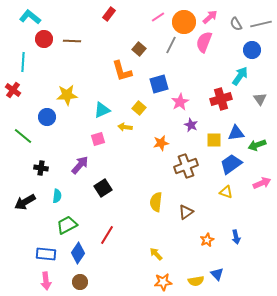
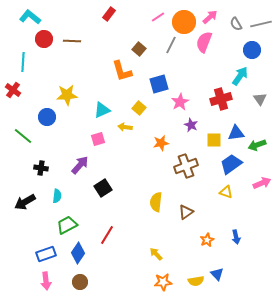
blue rectangle at (46, 254): rotated 24 degrees counterclockwise
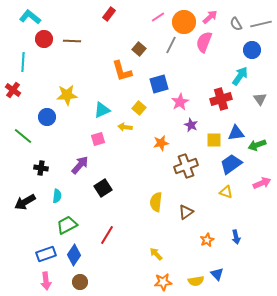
blue diamond at (78, 253): moved 4 px left, 2 px down
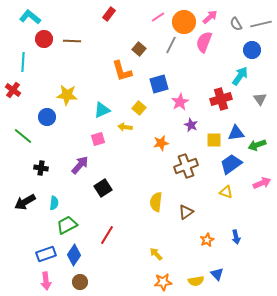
yellow star at (67, 95): rotated 10 degrees clockwise
cyan semicircle at (57, 196): moved 3 px left, 7 px down
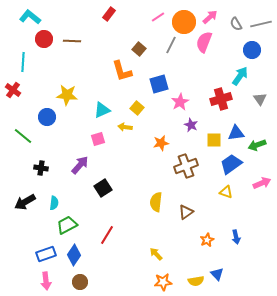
yellow square at (139, 108): moved 2 px left
